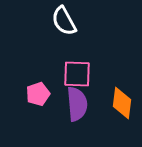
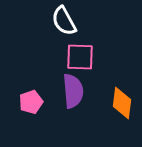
pink square: moved 3 px right, 17 px up
pink pentagon: moved 7 px left, 8 px down
purple semicircle: moved 4 px left, 13 px up
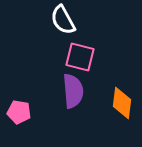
white semicircle: moved 1 px left, 1 px up
pink square: rotated 12 degrees clockwise
pink pentagon: moved 12 px left, 10 px down; rotated 30 degrees clockwise
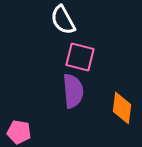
orange diamond: moved 5 px down
pink pentagon: moved 20 px down
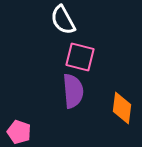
pink pentagon: rotated 10 degrees clockwise
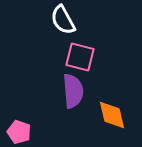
orange diamond: moved 10 px left, 7 px down; rotated 20 degrees counterclockwise
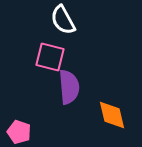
pink square: moved 30 px left
purple semicircle: moved 4 px left, 4 px up
